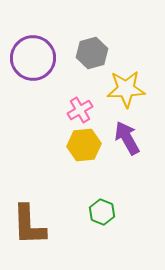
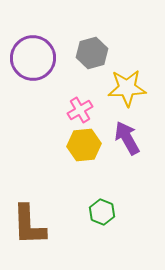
yellow star: moved 1 px right, 1 px up
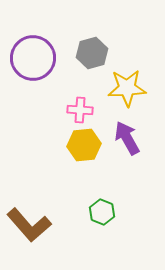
pink cross: rotated 35 degrees clockwise
brown L-shape: rotated 39 degrees counterclockwise
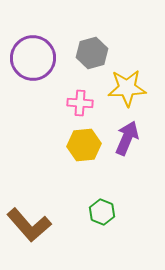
pink cross: moved 7 px up
purple arrow: rotated 52 degrees clockwise
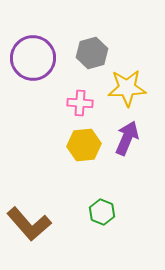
brown L-shape: moved 1 px up
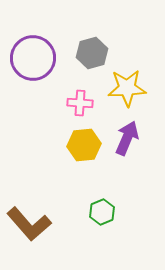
green hexagon: rotated 15 degrees clockwise
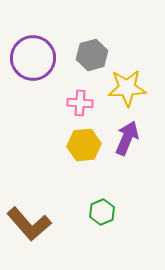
gray hexagon: moved 2 px down
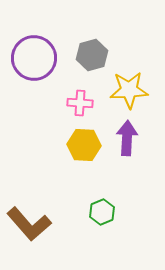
purple circle: moved 1 px right
yellow star: moved 2 px right, 2 px down
purple arrow: rotated 20 degrees counterclockwise
yellow hexagon: rotated 8 degrees clockwise
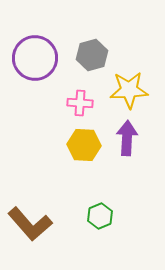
purple circle: moved 1 px right
green hexagon: moved 2 px left, 4 px down
brown L-shape: moved 1 px right
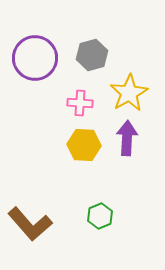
yellow star: moved 3 px down; rotated 27 degrees counterclockwise
